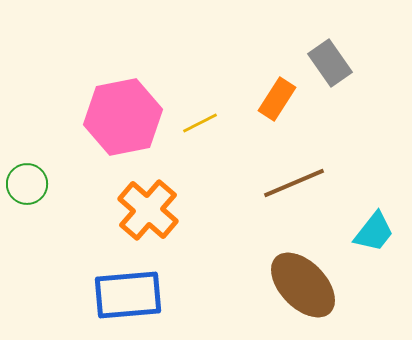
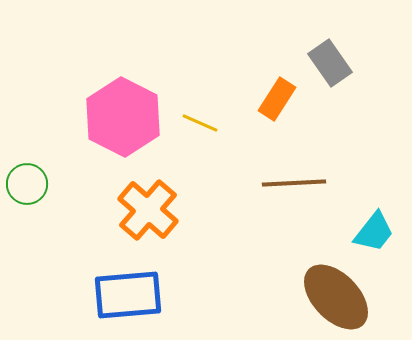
pink hexagon: rotated 22 degrees counterclockwise
yellow line: rotated 51 degrees clockwise
brown line: rotated 20 degrees clockwise
brown ellipse: moved 33 px right, 12 px down
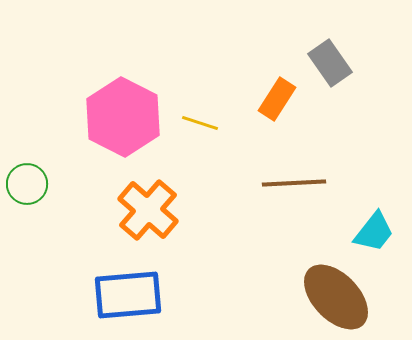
yellow line: rotated 6 degrees counterclockwise
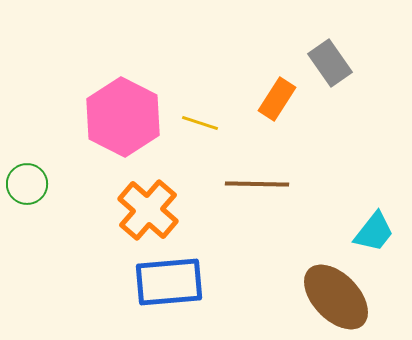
brown line: moved 37 px left, 1 px down; rotated 4 degrees clockwise
blue rectangle: moved 41 px right, 13 px up
